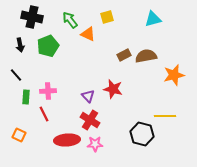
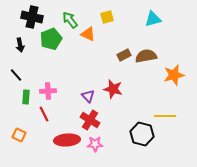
green pentagon: moved 3 px right, 7 px up
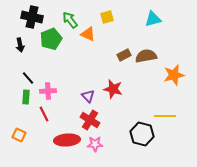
black line: moved 12 px right, 3 px down
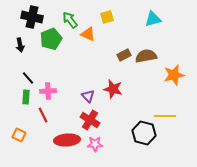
red line: moved 1 px left, 1 px down
black hexagon: moved 2 px right, 1 px up
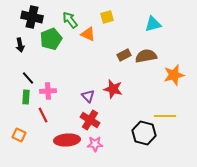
cyan triangle: moved 5 px down
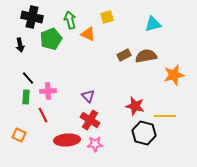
green arrow: rotated 24 degrees clockwise
red star: moved 22 px right, 17 px down
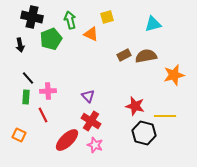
orange triangle: moved 3 px right
red cross: moved 1 px right, 1 px down
red ellipse: rotated 40 degrees counterclockwise
pink star: moved 1 px down; rotated 21 degrees clockwise
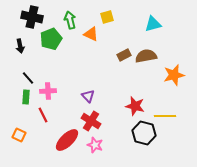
black arrow: moved 1 px down
